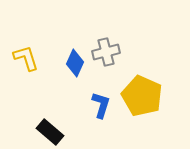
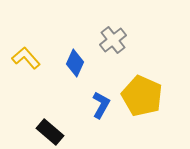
gray cross: moved 7 px right, 12 px up; rotated 24 degrees counterclockwise
yellow L-shape: rotated 24 degrees counterclockwise
blue L-shape: rotated 12 degrees clockwise
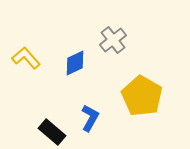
blue diamond: rotated 40 degrees clockwise
yellow pentagon: rotated 6 degrees clockwise
blue L-shape: moved 11 px left, 13 px down
black rectangle: moved 2 px right
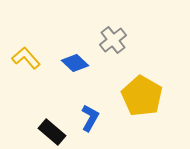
blue diamond: rotated 68 degrees clockwise
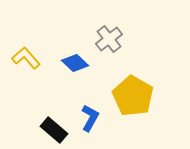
gray cross: moved 4 px left, 1 px up
yellow pentagon: moved 9 px left
black rectangle: moved 2 px right, 2 px up
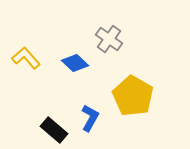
gray cross: rotated 16 degrees counterclockwise
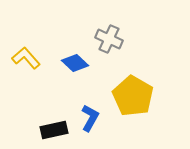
gray cross: rotated 12 degrees counterclockwise
black rectangle: rotated 52 degrees counterclockwise
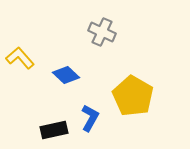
gray cross: moved 7 px left, 7 px up
yellow L-shape: moved 6 px left
blue diamond: moved 9 px left, 12 px down
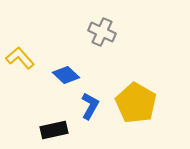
yellow pentagon: moved 3 px right, 7 px down
blue L-shape: moved 12 px up
